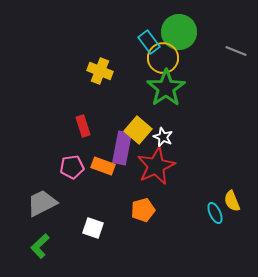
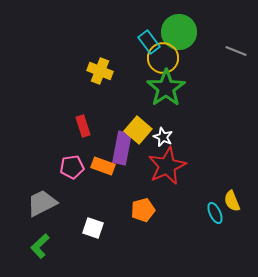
red star: moved 11 px right
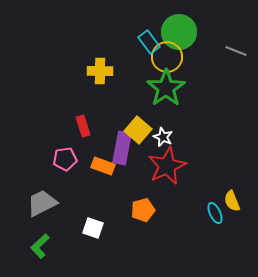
yellow circle: moved 4 px right, 1 px up
yellow cross: rotated 20 degrees counterclockwise
pink pentagon: moved 7 px left, 8 px up
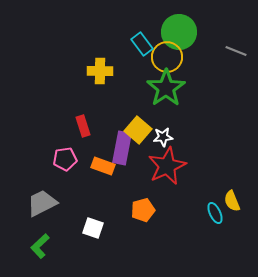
cyan rectangle: moved 7 px left, 2 px down
white star: rotated 30 degrees counterclockwise
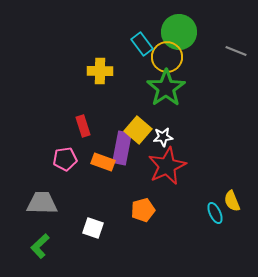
orange rectangle: moved 4 px up
gray trapezoid: rotated 28 degrees clockwise
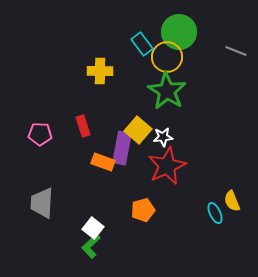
green star: moved 1 px right, 3 px down; rotated 6 degrees counterclockwise
pink pentagon: moved 25 px left, 25 px up; rotated 10 degrees clockwise
gray trapezoid: rotated 88 degrees counterclockwise
white square: rotated 20 degrees clockwise
green L-shape: moved 51 px right
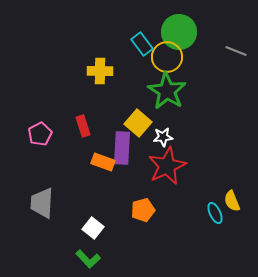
yellow square: moved 7 px up
pink pentagon: rotated 30 degrees counterclockwise
purple rectangle: rotated 8 degrees counterclockwise
green L-shape: moved 3 px left, 13 px down; rotated 90 degrees counterclockwise
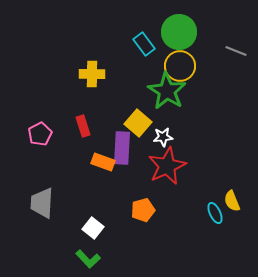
cyan rectangle: moved 2 px right
yellow circle: moved 13 px right, 9 px down
yellow cross: moved 8 px left, 3 px down
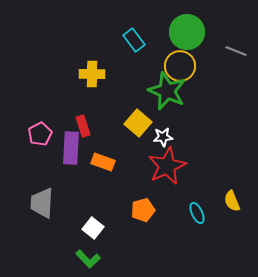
green circle: moved 8 px right
cyan rectangle: moved 10 px left, 4 px up
green star: rotated 9 degrees counterclockwise
purple rectangle: moved 51 px left
cyan ellipse: moved 18 px left
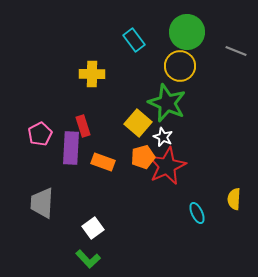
green star: moved 12 px down
white star: rotated 30 degrees clockwise
yellow semicircle: moved 2 px right, 2 px up; rotated 25 degrees clockwise
orange pentagon: moved 53 px up
white square: rotated 15 degrees clockwise
